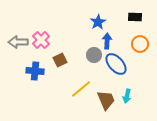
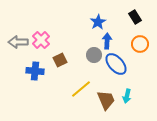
black rectangle: rotated 56 degrees clockwise
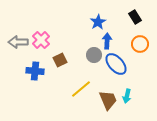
brown trapezoid: moved 2 px right
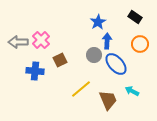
black rectangle: rotated 24 degrees counterclockwise
cyan arrow: moved 5 px right, 5 px up; rotated 104 degrees clockwise
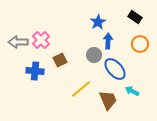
blue arrow: moved 1 px right
blue ellipse: moved 1 px left, 5 px down
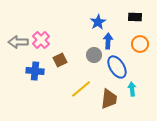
black rectangle: rotated 32 degrees counterclockwise
blue ellipse: moved 2 px right, 2 px up; rotated 10 degrees clockwise
cyan arrow: moved 2 px up; rotated 56 degrees clockwise
brown trapezoid: moved 1 px right, 1 px up; rotated 30 degrees clockwise
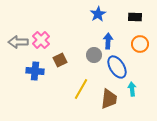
blue star: moved 8 px up
yellow line: rotated 20 degrees counterclockwise
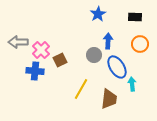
pink cross: moved 10 px down
cyan arrow: moved 5 px up
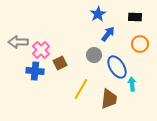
blue arrow: moved 7 px up; rotated 35 degrees clockwise
brown square: moved 3 px down
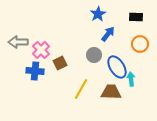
black rectangle: moved 1 px right
cyan arrow: moved 1 px left, 5 px up
brown trapezoid: moved 2 px right, 7 px up; rotated 95 degrees counterclockwise
